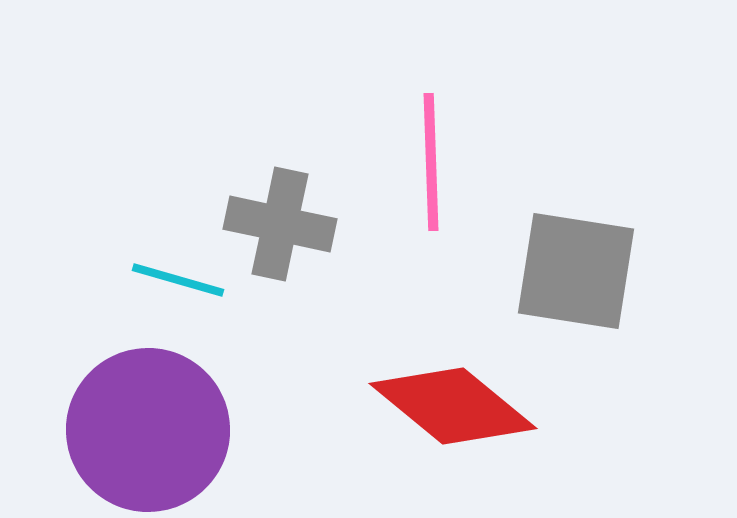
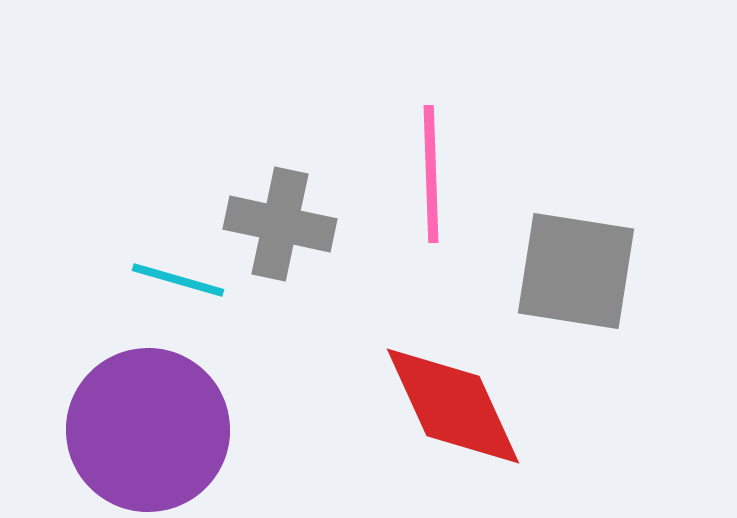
pink line: moved 12 px down
red diamond: rotated 26 degrees clockwise
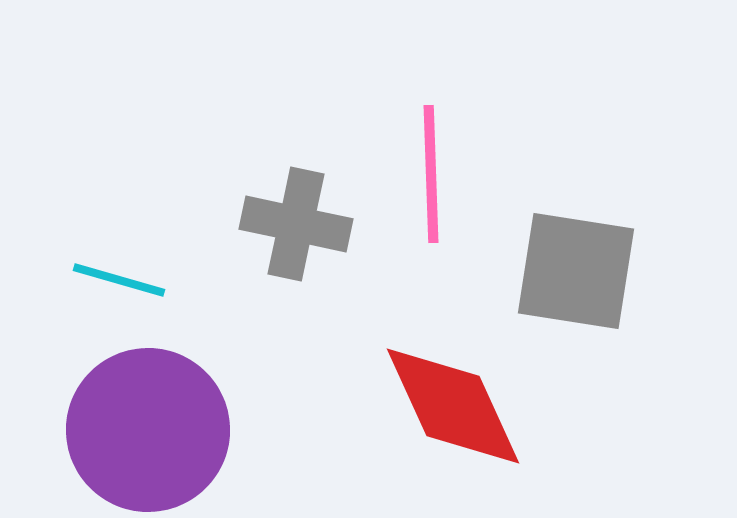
gray cross: moved 16 px right
cyan line: moved 59 px left
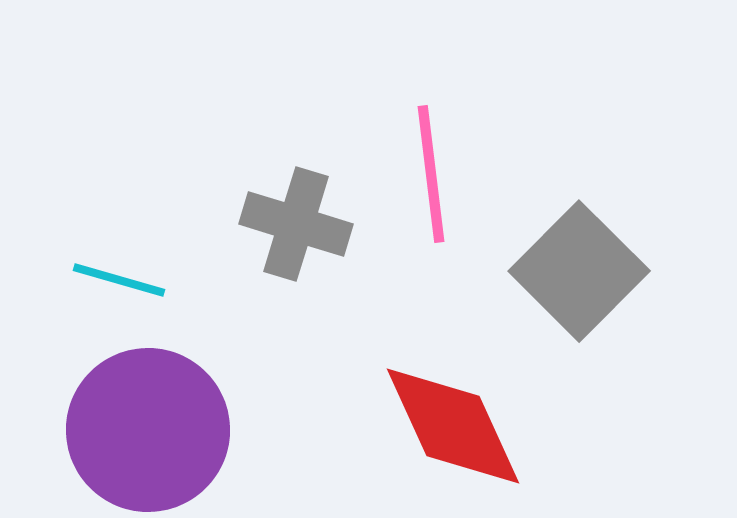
pink line: rotated 5 degrees counterclockwise
gray cross: rotated 5 degrees clockwise
gray square: moved 3 px right; rotated 36 degrees clockwise
red diamond: moved 20 px down
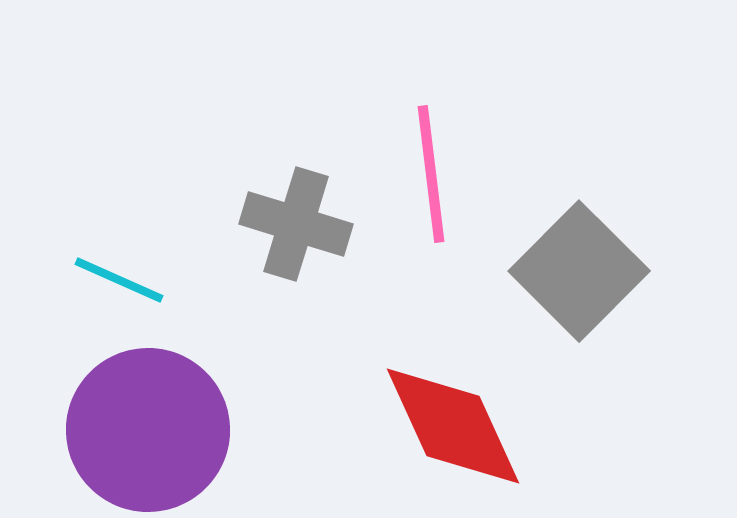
cyan line: rotated 8 degrees clockwise
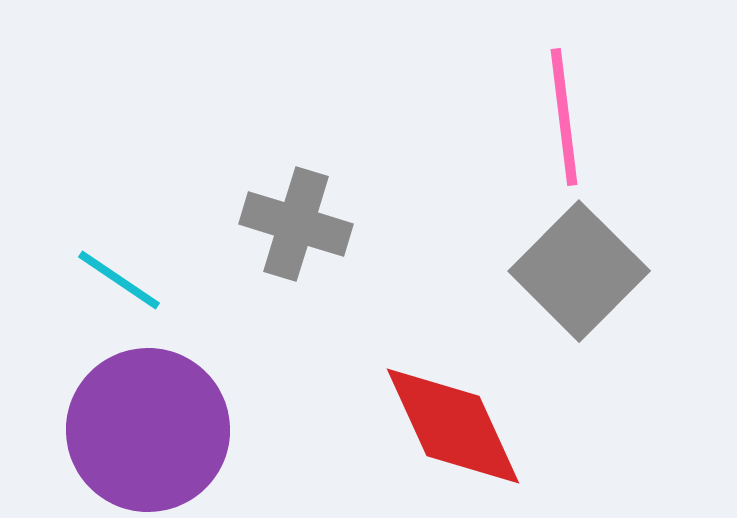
pink line: moved 133 px right, 57 px up
cyan line: rotated 10 degrees clockwise
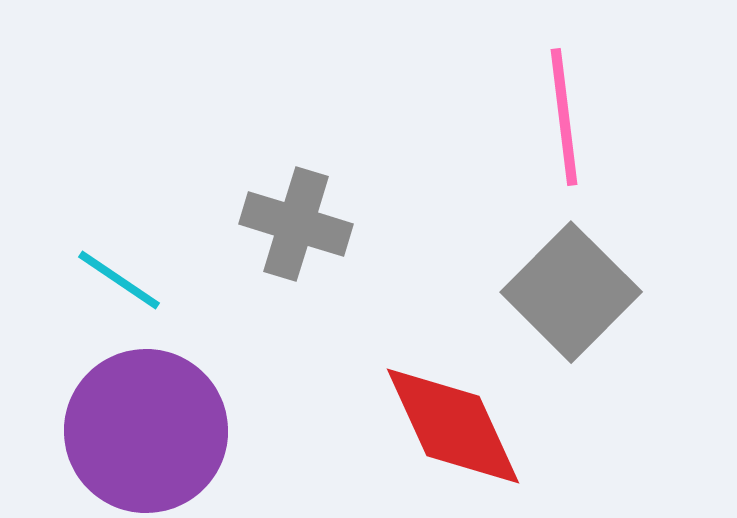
gray square: moved 8 px left, 21 px down
purple circle: moved 2 px left, 1 px down
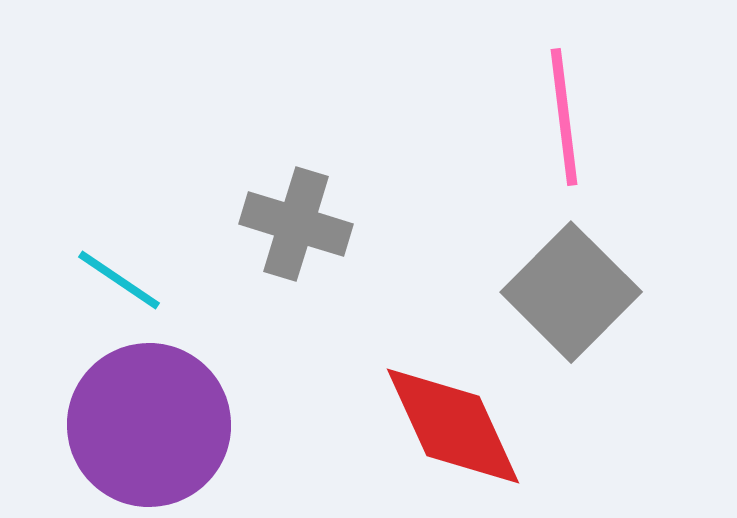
purple circle: moved 3 px right, 6 px up
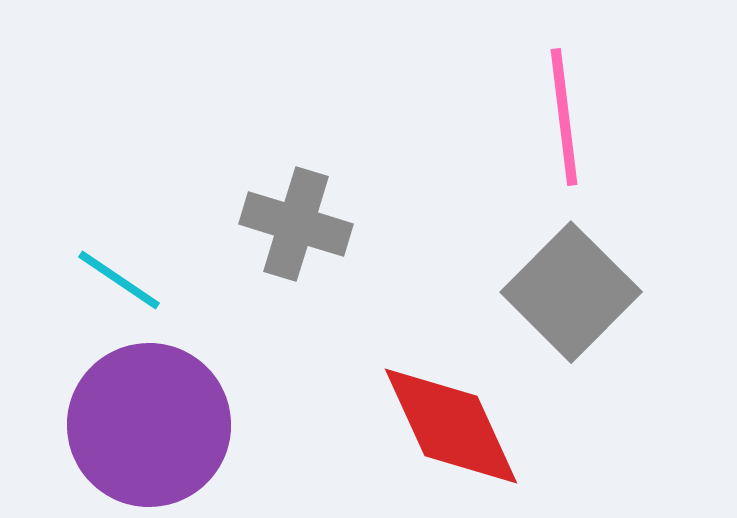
red diamond: moved 2 px left
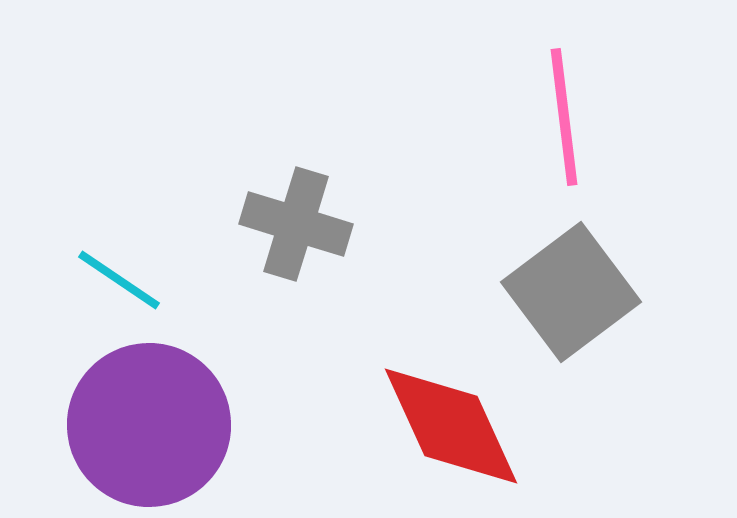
gray square: rotated 8 degrees clockwise
